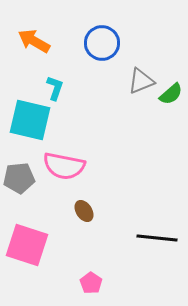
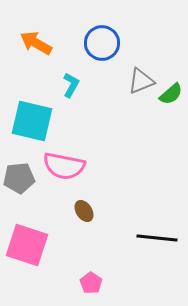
orange arrow: moved 2 px right, 2 px down
cyan L-shape: moved 16 px right, 3 px up; rotated 10 degrees clockwise
cyan square: moved 2 px right, 1 px down
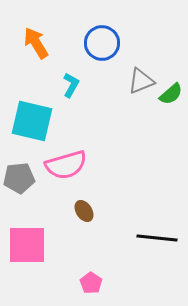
orange arrow: rotated 28 degrees clockwise
pink semicircle: moved 2 px right, 1 px up; rotated 27 degrees counterclockwise
pink square: rotated 18 degrees counterclockwise
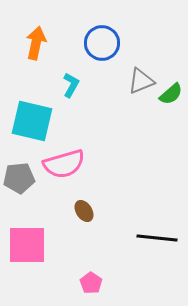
orange arrow: rotated 44 degrees clockwise
pink semicircle: moved 2 px left, 1 px up
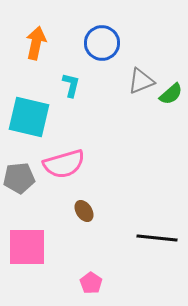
cyan L-shape: rotated 15 degrees counterclockwise
cyan square: moved 3 px left, 4 px up
pink square: moved 2 px down
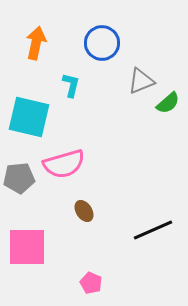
green semicircle: moved 3 px left, 9 px down
black line: moved 4 px left, 8 px up; rotated 30 degrees counterclockwise
pink pentagon: rotated 10 degrees counterclockwise
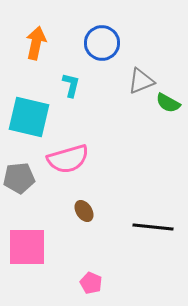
green semicircle: rotated 70 degrees clockwise
pink semicircle: moved 4 px right, 5 px up
black line: moved 3 px up; rotated 30 degrees clockwise
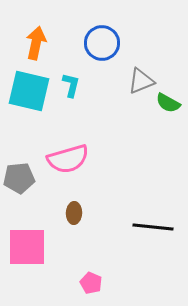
cyan square: moved 26 px up
brown ellipse: moved 10 px left, 2 px down; rotated 35 degrees clockwise
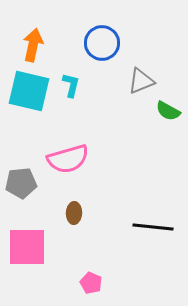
orange arrow: moved 3 px left, 2 px down
green semicircle: moved 8 px down
gray pentagon: moved 2 px right, 5 px down
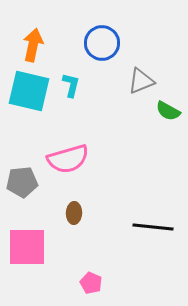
gray pentagon: moved 1 px right, 1 px up
